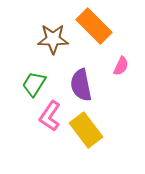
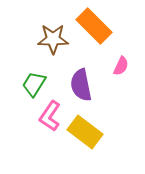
yellow rectangle: moved 1 px left, 2 px down; rotated 16 degrees counterclockwise
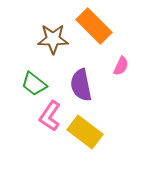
green trapezoid: rotated 84 degrees counterclockwise
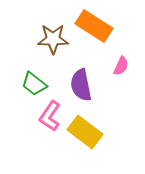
orange rectangle: rotated 12 degrees counterclockwise
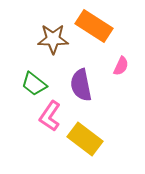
yellow rectangle: moved 7 px down
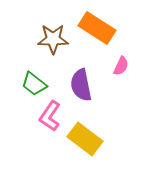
orange rectangle: moved 3 px right, 2 px down
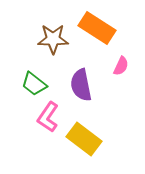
pink L-shape: moved 2 px left, 1 px down
yellow rectangle: moved 1 px left
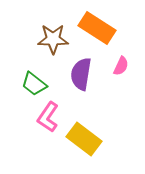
purple semicircle: moved 11 px up; rotated 20 degrees clockwise
